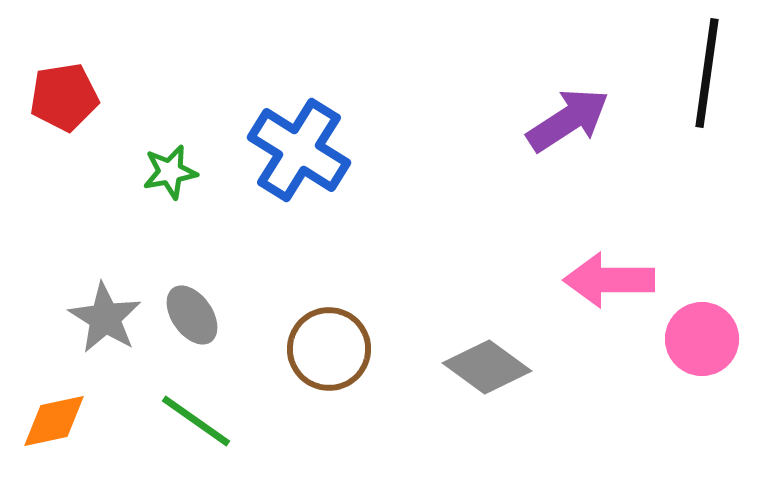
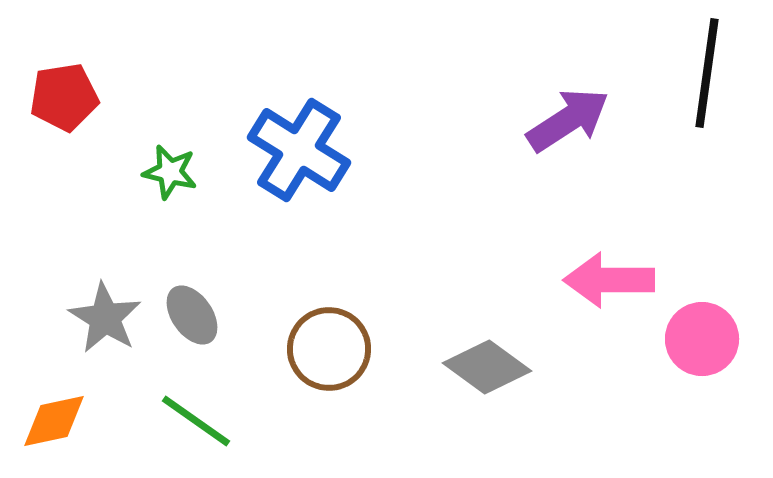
green star: rotated 24 degrees clockwise
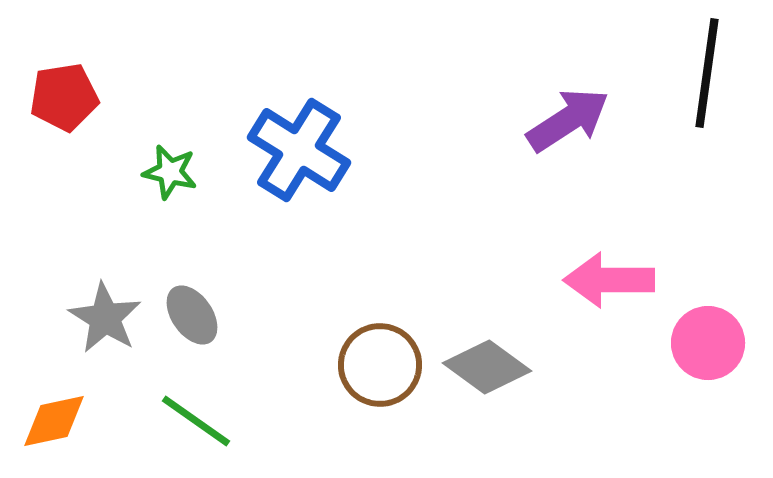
pink circle: moved 6 px right, 4 px down
brown circle: moved 51 px right, 16 px down
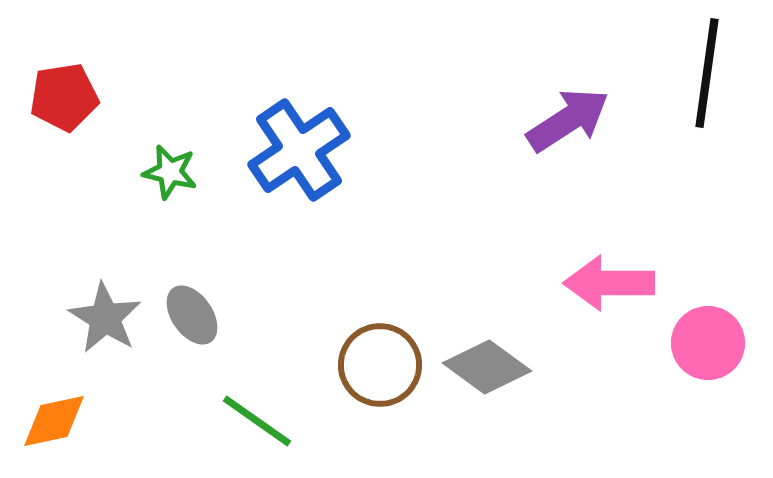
blue cross: rotated 24 degrees clockwise
pink arrow: moved 3 px down
green line: moved 61 px right
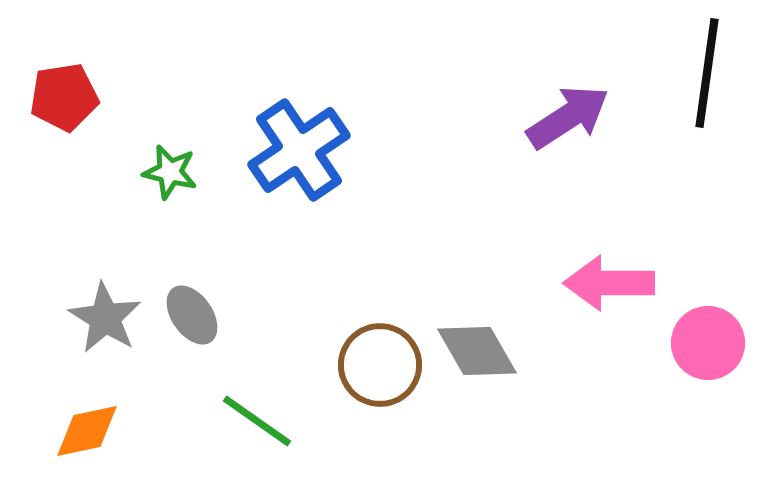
purple arrow: moved 3 px up
gray diamond: moved 10 px left, 16 px up; rotated 24 degrees clockwise
orange diamond: moved 33 px right, 10 px down
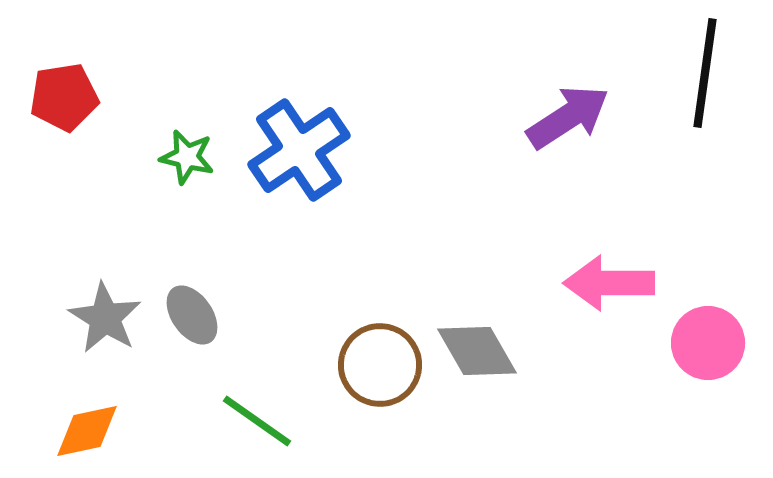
black line: moved 2 px left
green star: moved 17 px right, 15 px up
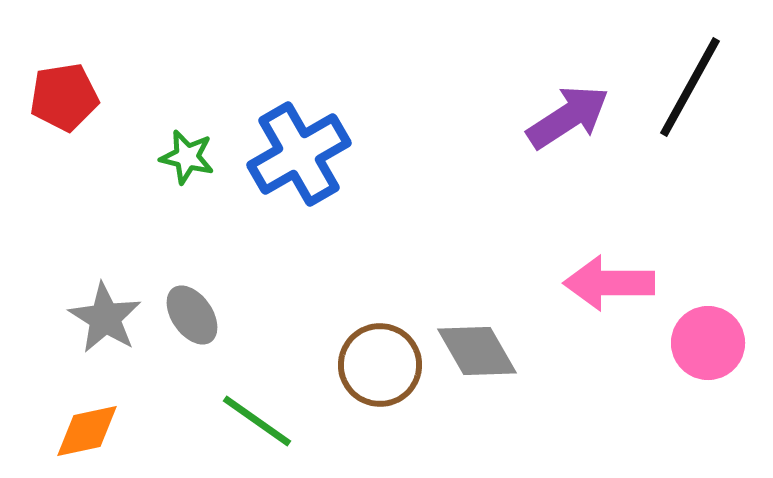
black line: moved 15 px left, 14 px down; rotated 21 degrees clockwise
blue cross: moved 4 px down; rotated 4 degrees clockwise
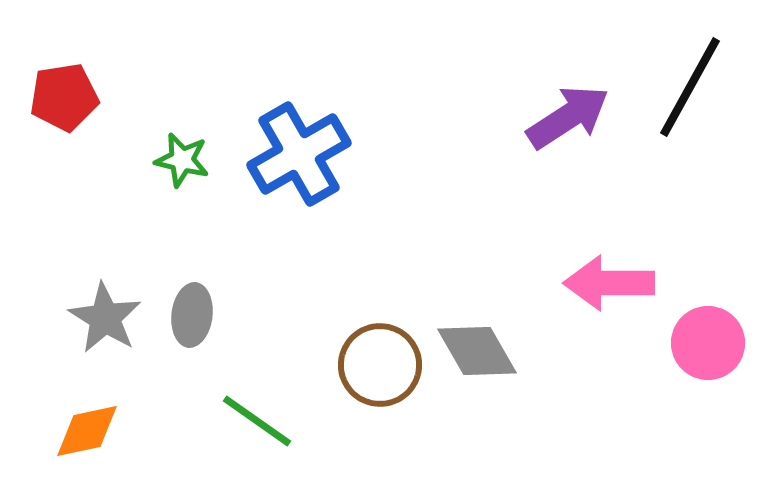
green star: moved 5 px left, 3 px down
gray ellipse: rotated 42 degrees clockwise
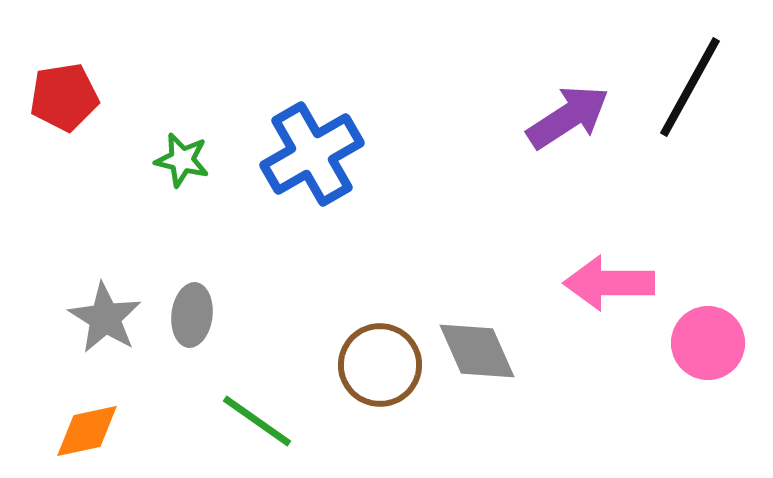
blue cross: moved 13 px right
gray diamond: rotated 6 degrees clockwise
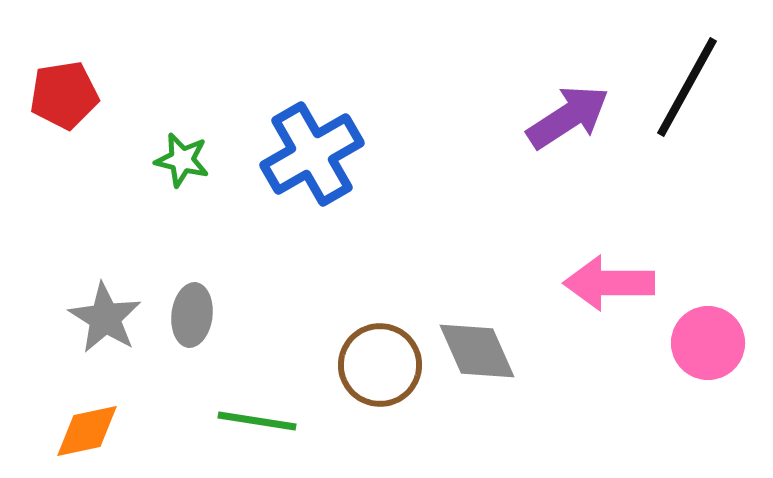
black line: moved 3 px left
red pentagon: moved 2 px up
green line: rotated 26 degrees counterclockwise
